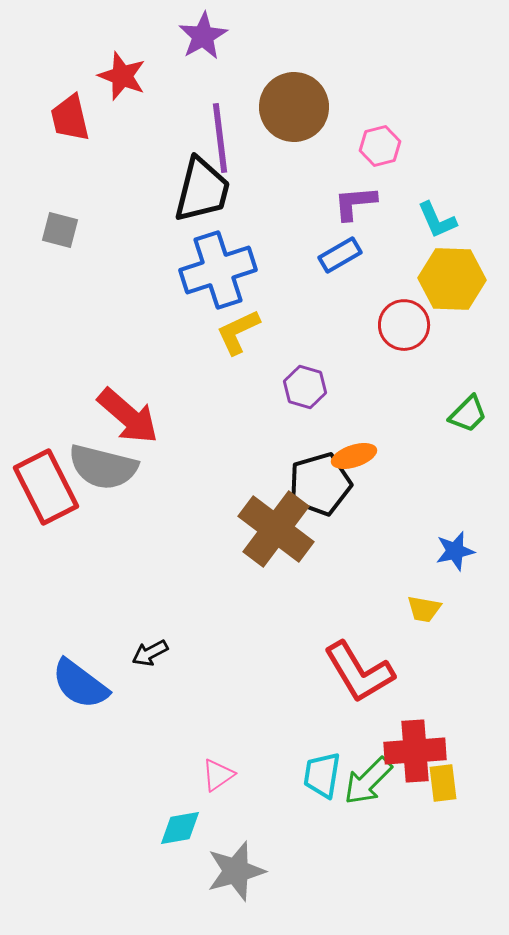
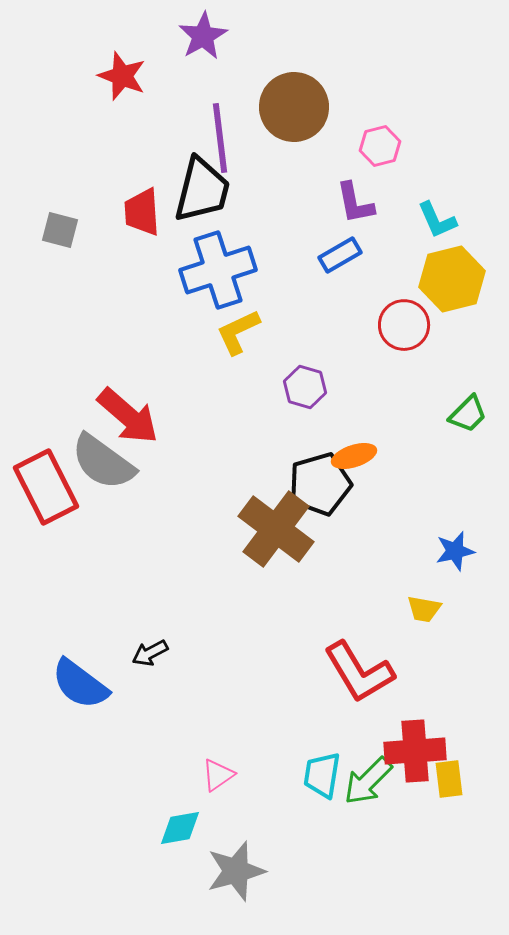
red trapezoid: moved 72 px right, 94 px down; rotated 9 degrees clockwise
purple L-shape: rotated 96 degrees counterclockwise
yellow hexagon: rotated 16 degrees counterclockwise
gray semicircle: moved 5 px up; rotated 22 degrees clockwise
yellow rectangle: moved 6 px right, 4 px up
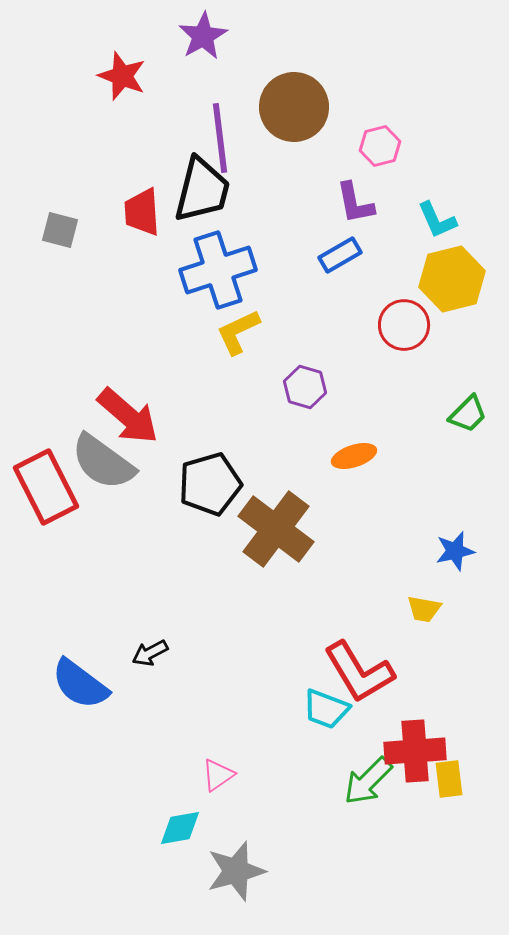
black pentagon: moved 110 px left
cyan trapezoid: moved 4 px right, 66 px up; rotated 78 degrees counterclockwise
